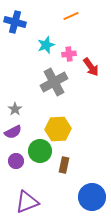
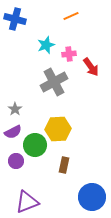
blue cross: moved 3 px up
green circle: moved 5 px left, 6 px up
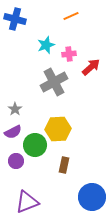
red arrow: rotated 96 degrees counterclockwise
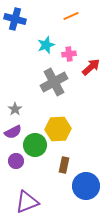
blue circle: moved 6 px left, 11 px up
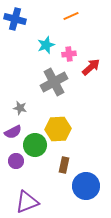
gray star: moved 5 px right, 1 px up; rotated 24 degrees counterclockwise
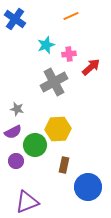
blue cross: rotated 20 degrees clockwise
gray star: moved 3 px left, 1 px down
blue circle: moved 2 px right, 1 px down
